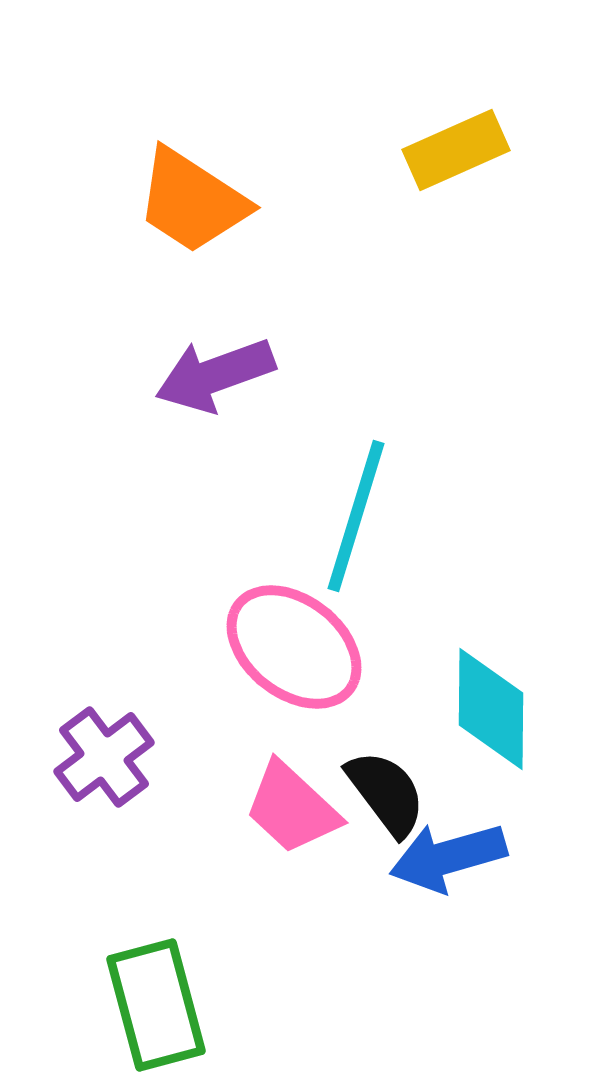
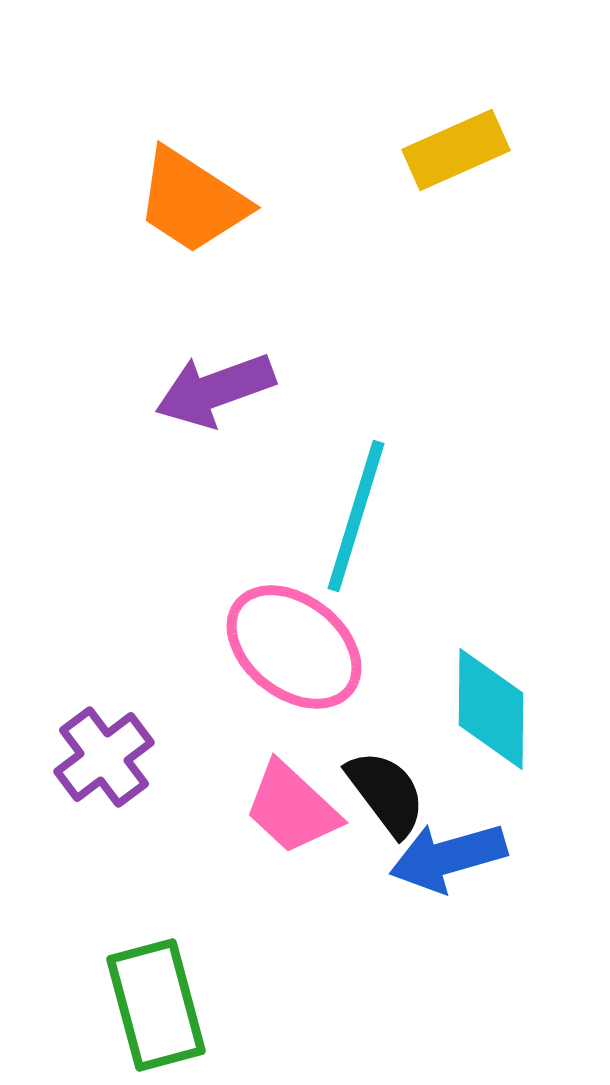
purple arrow: moved 15 px down
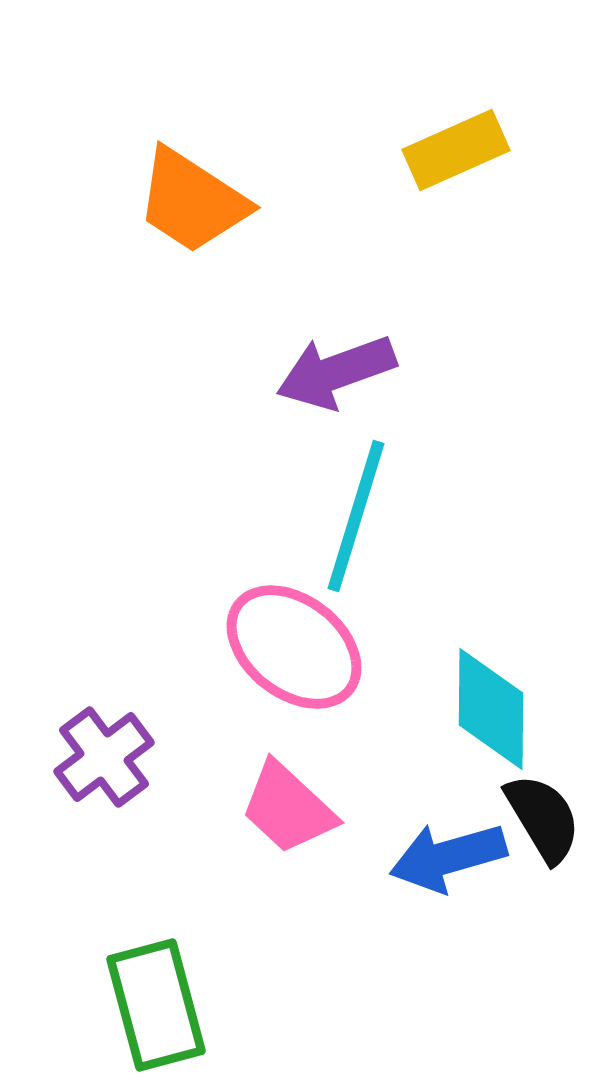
purple arrow: moved 121 px right, 18 px up
black semicircle: moved 157 px right, 25 px down; rotated 6 degrees clockwise
pink trapezoid: moved 4 px left
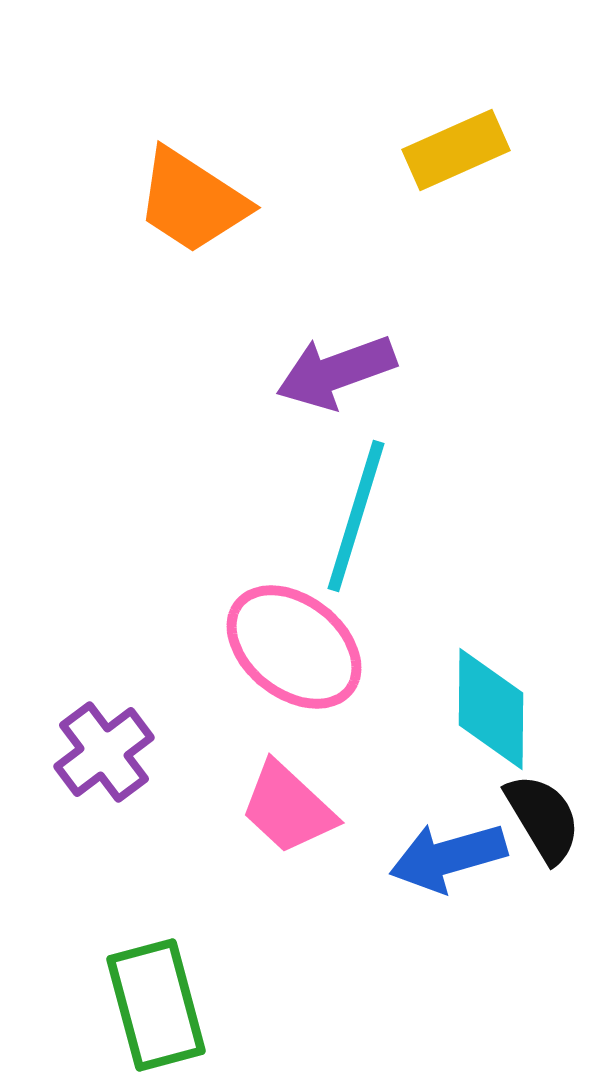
purple cross: moved 5 px up
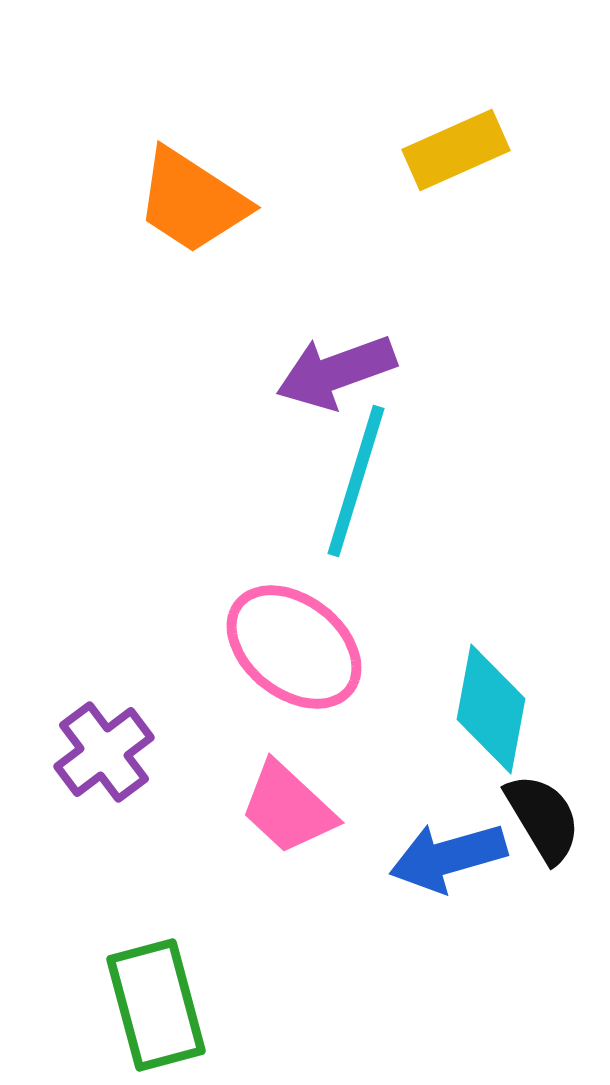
cyan line: moved 35 px up
cyan diamond: rotated 10 degrees clockwise
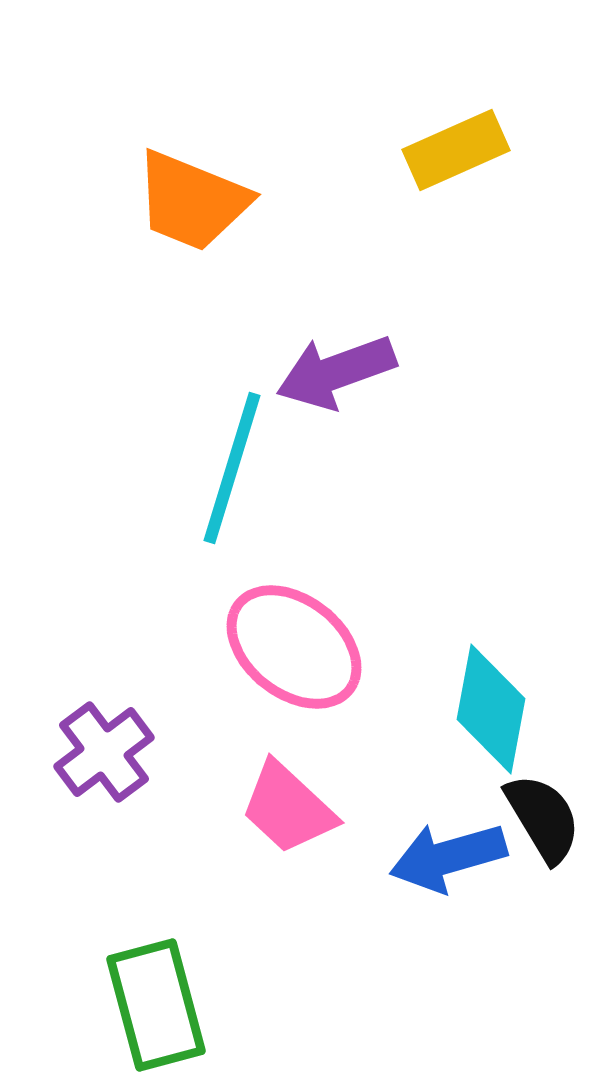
orange trapezoid: rotated 11 degrees counterclockwise
cyan line: moved 124 px left, 13 px up
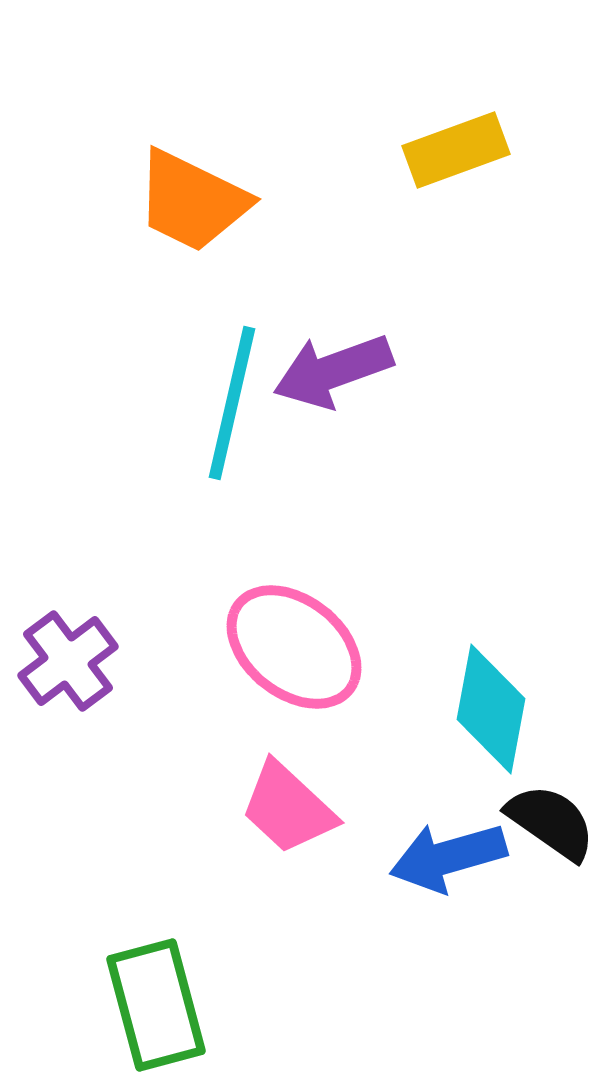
yellow rectangle: rotated 4 degrees clockwise
orange trapezoid: rotated 4 degrees clockwise
purple arrow: moved 3 px left, 1 px up
cyan line: moved 65 px up; rotated 4 degrees counterclockwise
purple cross: moved 36 px left, 91 px up
black semicircle: moved 8 px right, 4 px down; rotated 24 degrees counterclockwise
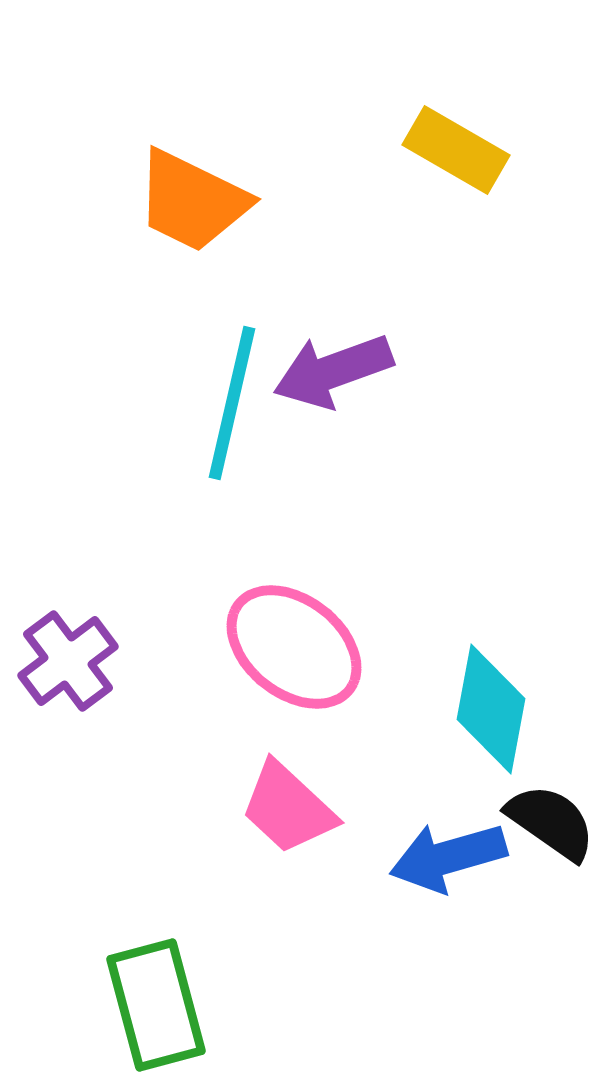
yellow rectangle: rotated 50 degrees clockwise
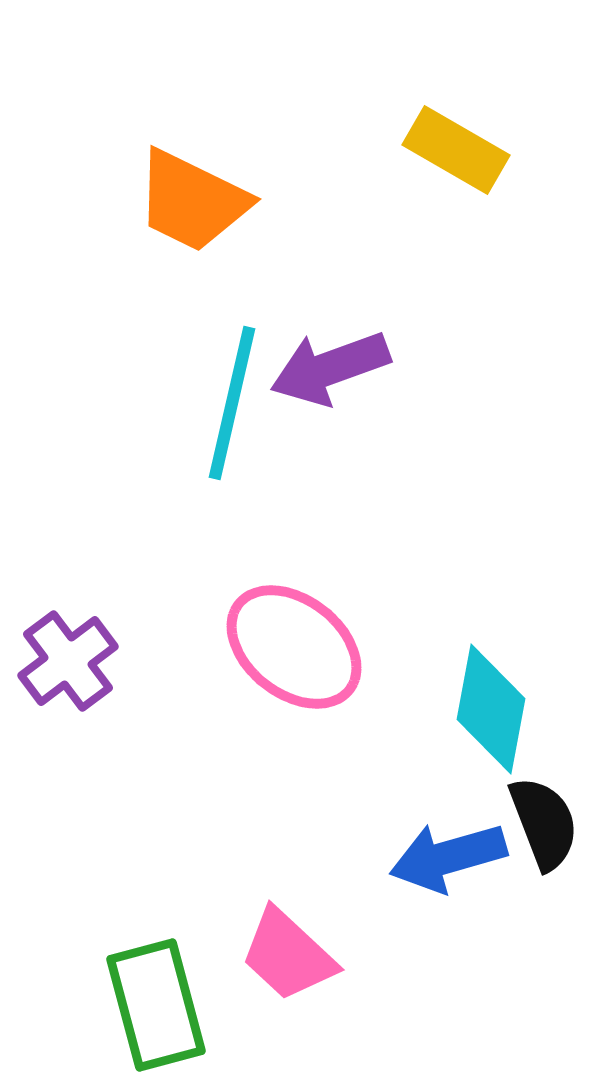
purple arrow: moved 3 px left, 3 px up
pink trapezoid: moved 147 px down
black semicircle: moved 7 px left, 1 px down; rotated 34 degrees clockwise
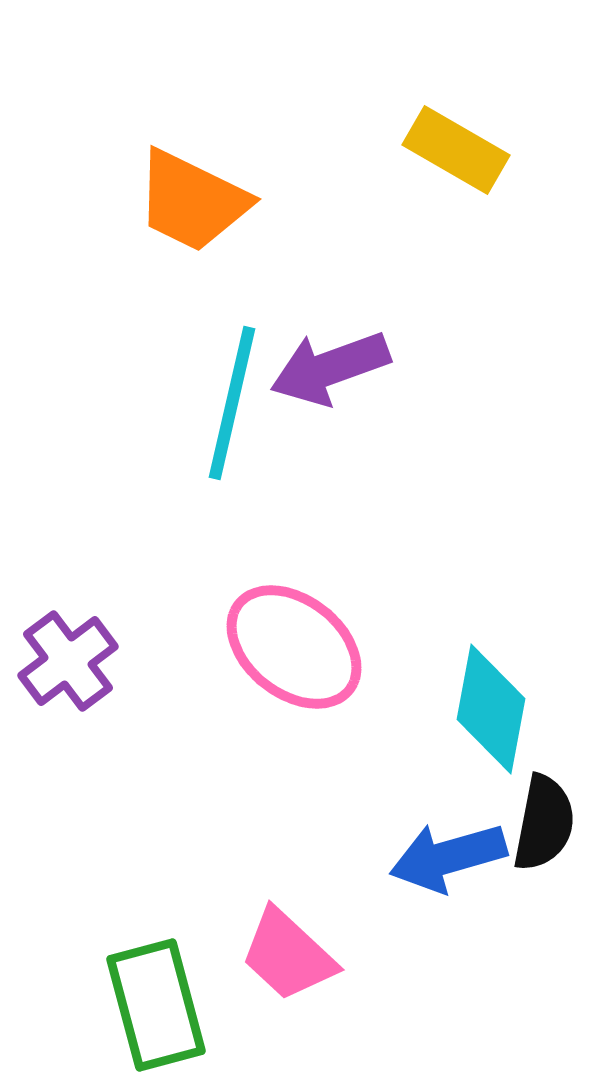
black semicircle: rotated 32 degrees clockwise
